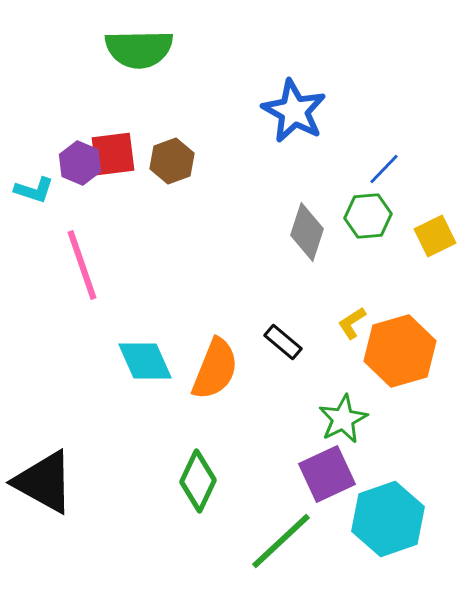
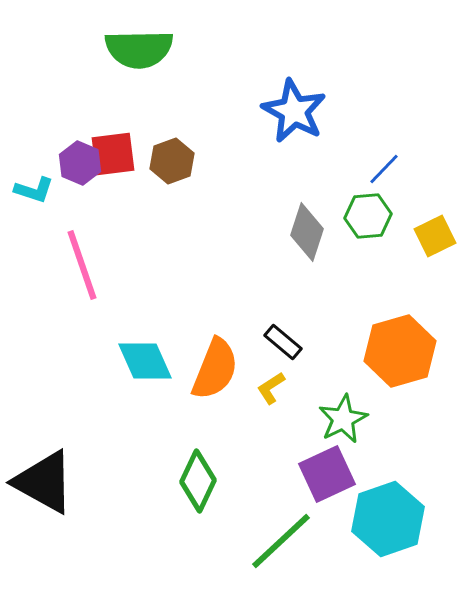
yellow L-shape: moved 81 px left, 65 px down
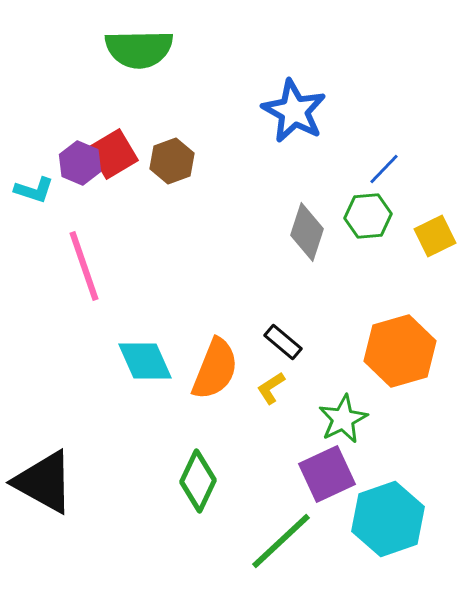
red square: rotated 24 degrees counterclockwise
pink line: moved 2 px right, 1 px down
